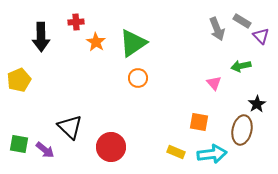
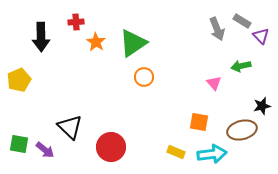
orange circle: moved 6 px right, 1 px up
black star: moved 5 px right, 2 px down; rotated 18 degrees clockwise
brown ellipse: rotated 64 degrees clockwise
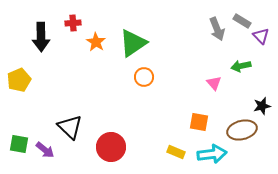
red cross: moved 3 px left, 1 px down
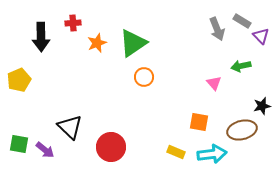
orange star: moved 1 px right, 1 px down; rotated 18 degrees clockwise
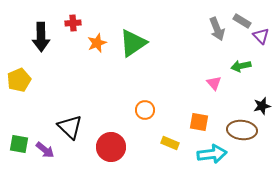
orange circle: moved 1 px right, 33 px down
brown ellipse: rotated 20 degrees clockwise
yellow rectangle: moved 6 px left, 9 px up
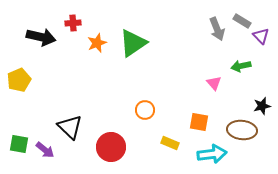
black arrow: rotated 76 degrees counterclockwise
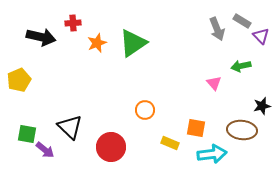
orange square: moved 3 px left, 6 px down
green square: moved 8 px right, 10 px up
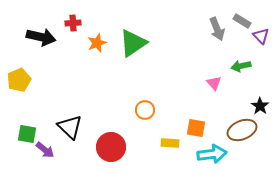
black star: moved 2 px left; rotated 24 degrees counterclockwise
brown ellipse: rotated 28 degrees counterclockwise
yellow rectangle: rotated 18 degrees counterclockwise
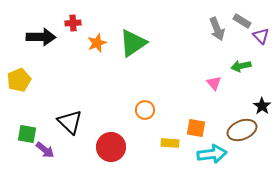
black arrow: rotated 12 degrees counterclockwise
black star: moved 2 px right
black triangle: moved 5 px up
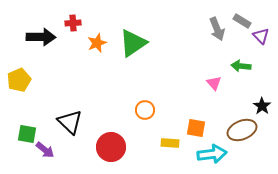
green arrow: rotated 18 degrees clockwise
